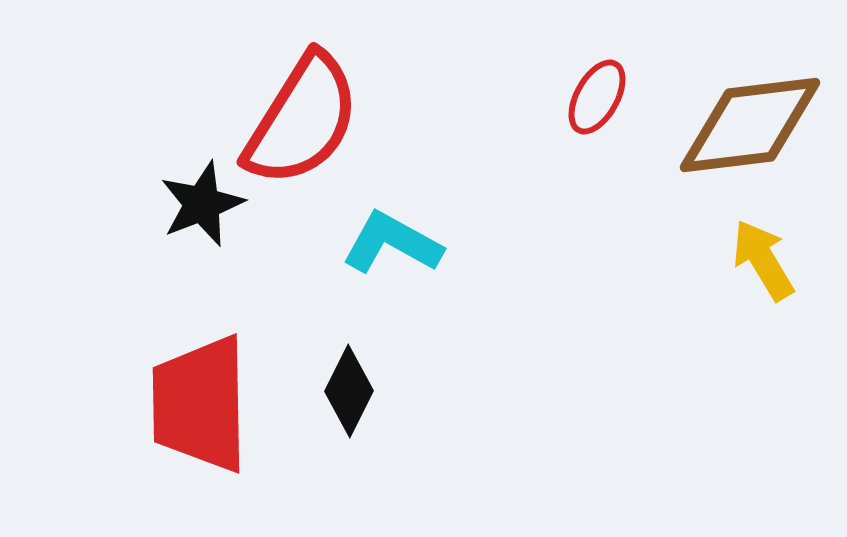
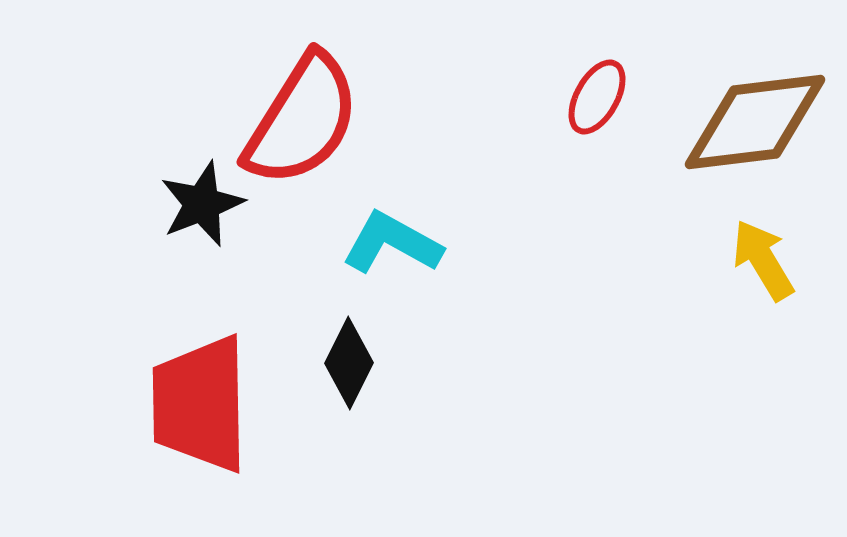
brown diamond: moved 5 px right, 3 px up
black diamond: moved 28 px up
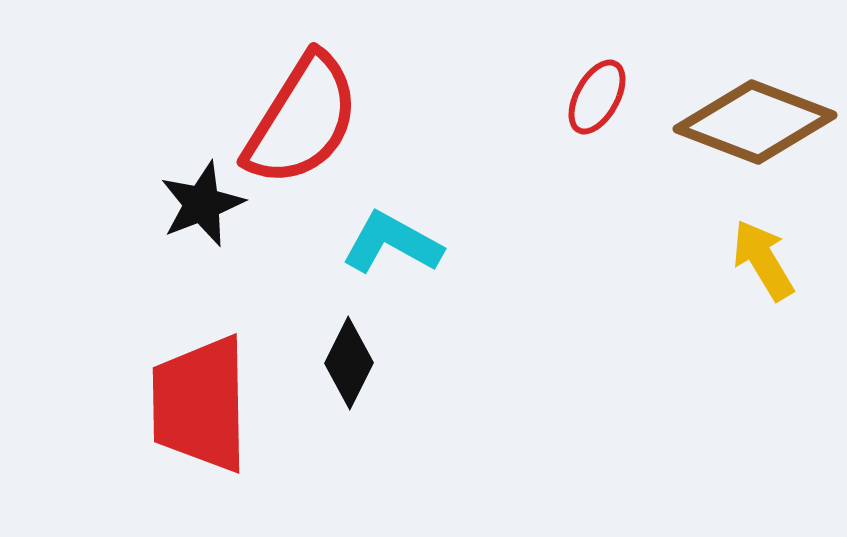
brown diamond: rotated 28 degrees clockwise
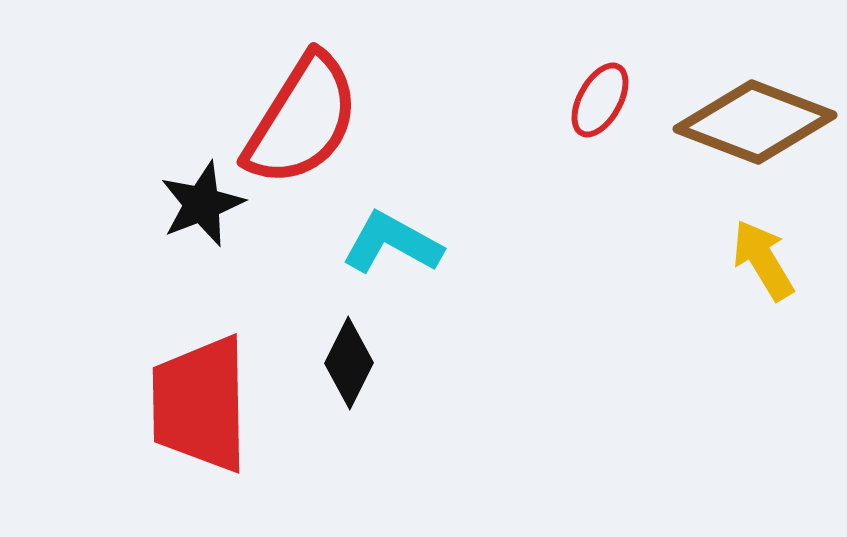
red ellipse: moved 3 px right, 3 px down
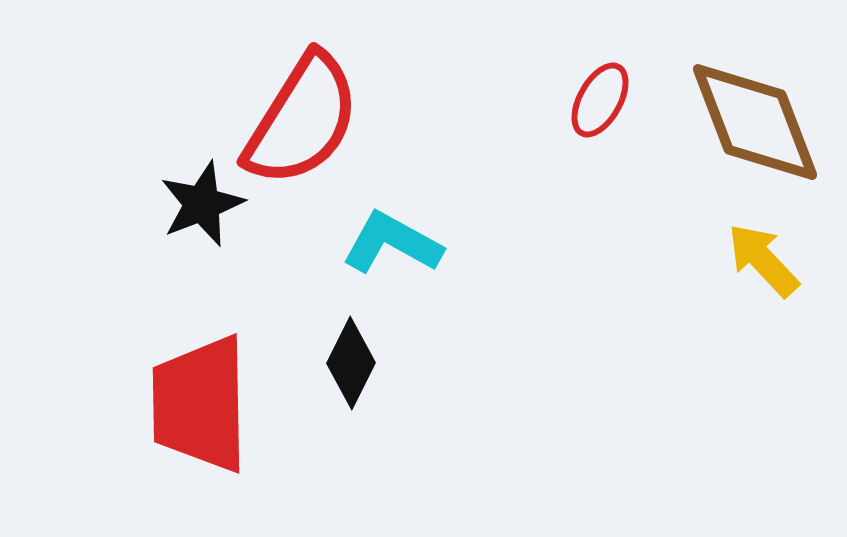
brown diamond: rotated 48 degrees clockwise
yellow arrow: rotated 12 degrees counterclockwise
black diamond: moved 2 px right
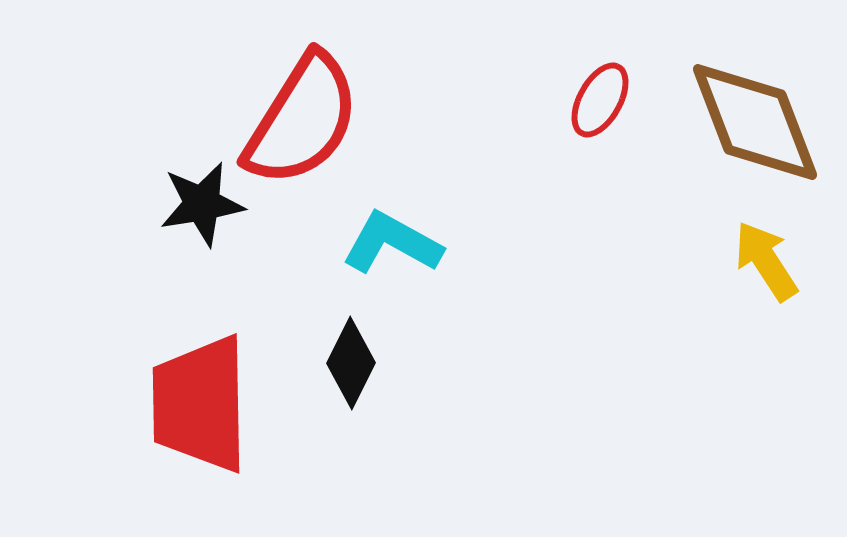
black star: rotated 12 degrees clockwise
yellow arrow: moved 3 px right, 1 px down; rotated 10 degrees clockwise
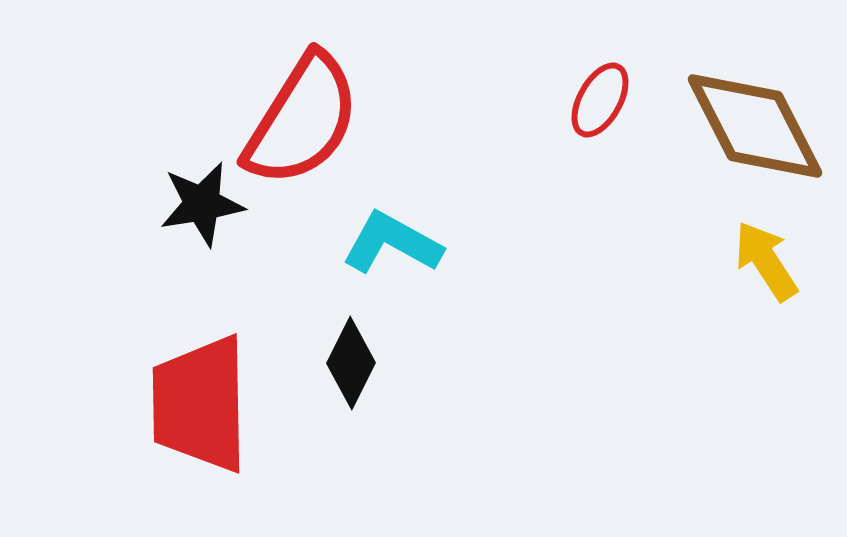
brown diamond: moved 4 px down; rotated 6 degrees counterclockwise
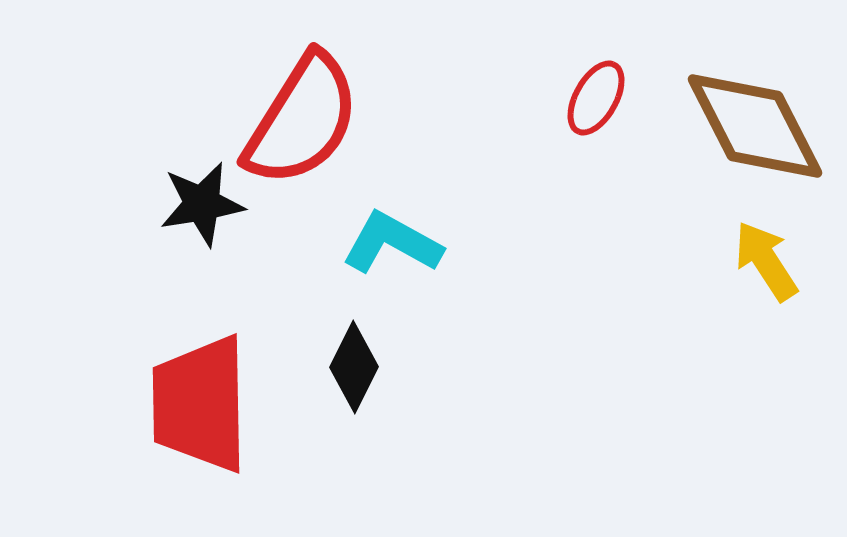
red ellipse: moved 4 px left, 2 px up
black diamond: moved 3 px right, 4 px down
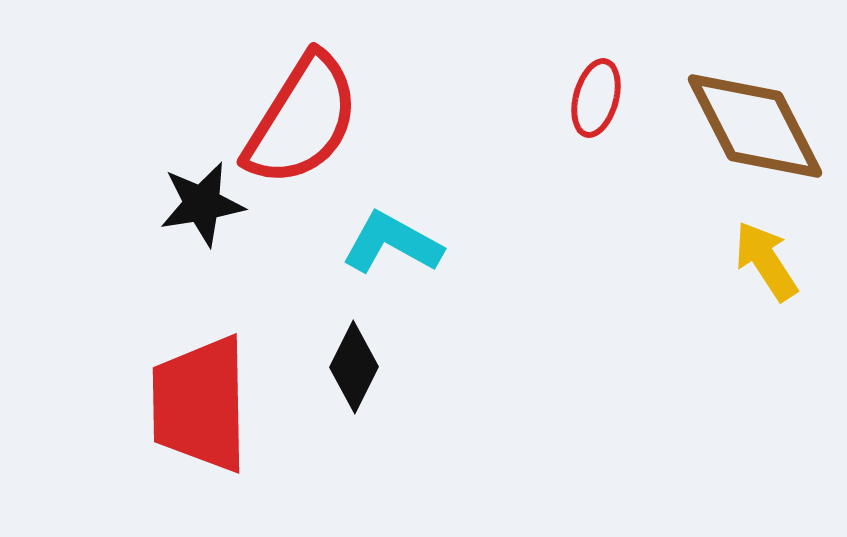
red ellipse: rotated 14 degrees counterclockwise
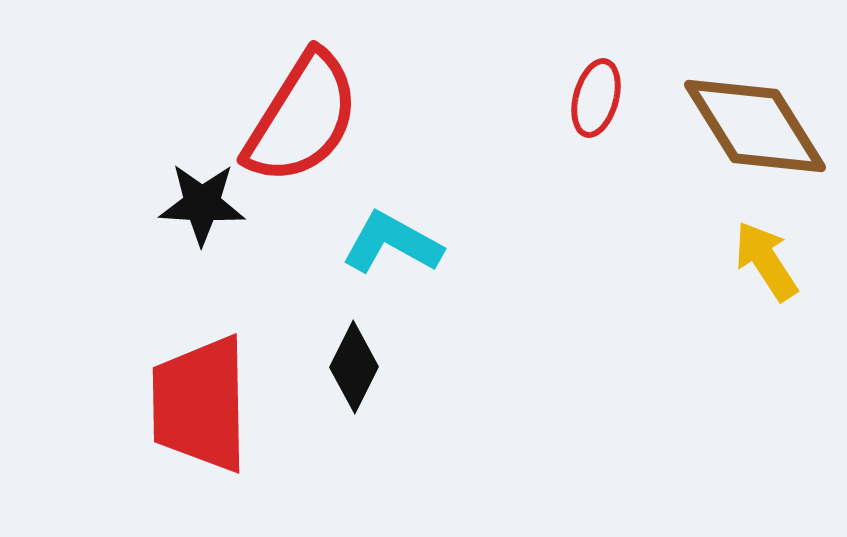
red semicircle: moved 2 px up
brown diamond: rotated 5 degrees counterclockwise
black star: rotated 12 degrees clockwise
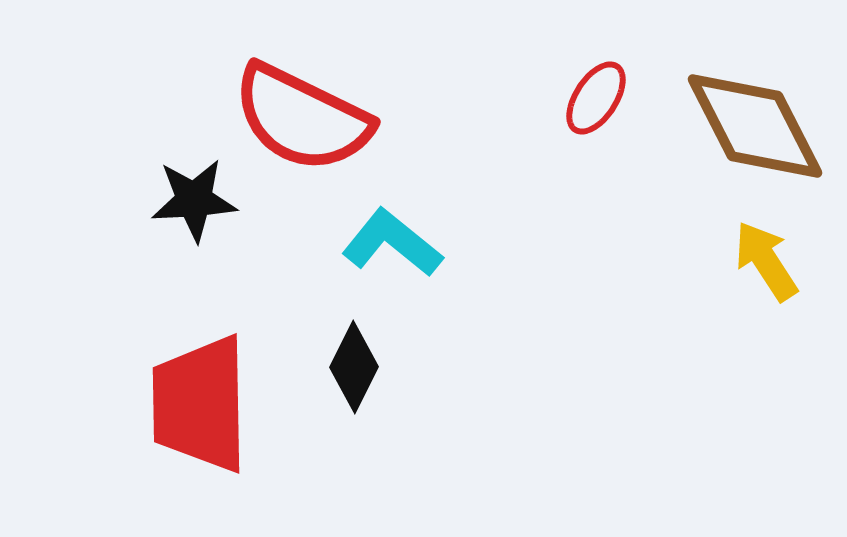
red ellipse: rotated 18 degrees clockwise
red semicircle: rotated 84 degrees clockwise
brown diamond: rotated 5 degrees clockwise
black star: moved 8 px left, 4 px up; rotated 6 degrees counterclockwise
cyan L-shape: rotated 10 degrees clockwise
